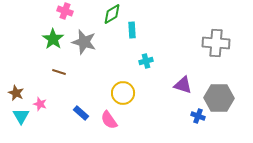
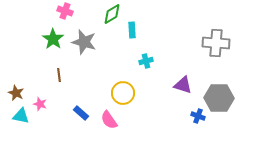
brown line: moved 3 px down; rotated 64 degrees clockwise
cyan triangle: rotated 48 degrees counterclockwise
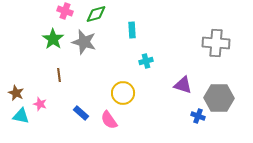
green diamond: moved 16 px left; rotated 15 degrees clockwise
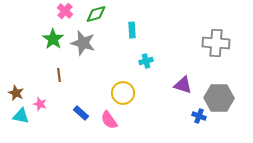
pink cross: rotated 21 degrees clockwise
gray star: moved 1 px left, 1 px down
blue cross: moved 1 px right
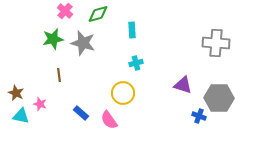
green diamond: moved 2 px right
green star: rotated 25 degrees clockwise
cyan cross: moved 10 px left, 2 px down
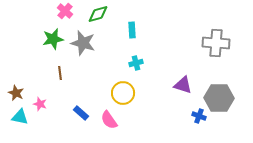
brown line: moved 1 px right, 2 px up
cyan triangle: moved 1 px left, 1 px down
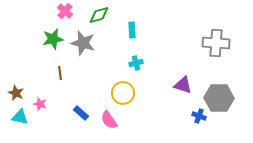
green diamond: moved 1 px right, 1 px down
